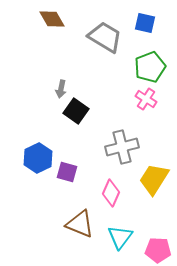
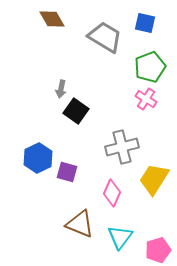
pink diamond: moved 1 px right
pink pentagon: rotated 20 degrees counterclockwise
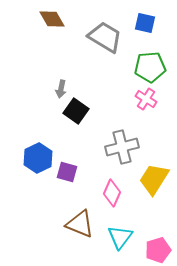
green pentagon: rotated 16 degrees clockwise
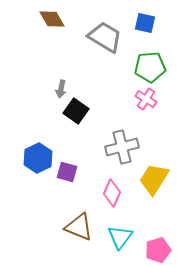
brown triangle: moved 1 px left, 3 px down
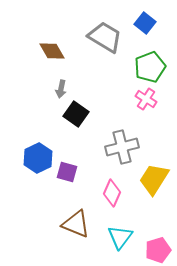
brown diamond: moved 32 px down
blue square: rotated 25 degrees clockwise
green pentagon: rotated 16 degrees counterclockwise
black square: moved 3 px down
brown triangle: moved 3 px left, 3 px up
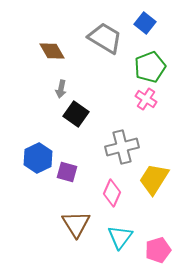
gray trapezoid: moved 1 px down
brown triangle: rotated 36 degrees clockwise
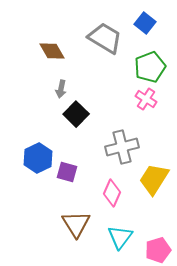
black square: rotated 10 degrees clockwise
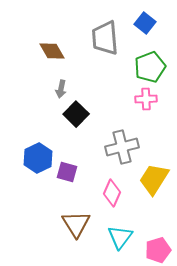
gray trapezoid: rotated 126 degrees counterclockwise
pink cross: rotated 35 degrees counterclockwise
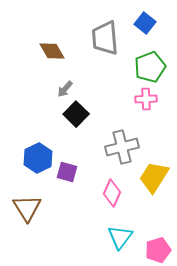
gray arrow: moved 4 px right; rotated 30 degrees clockwise
yellow trapezoid: moved 2 px up
brown triangle: moved 49 px left, 16 px up
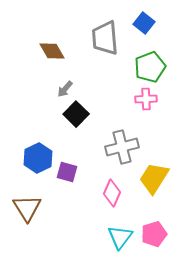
blue square: moved 1 px left
yellow trapezoid: moved 1 px down
pink pentagon: moved 4 px left, 16 px up
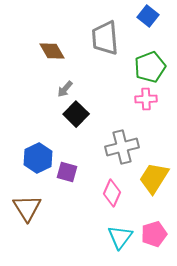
blue square: moved 4 px right, 7 px up
